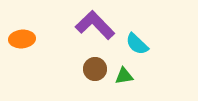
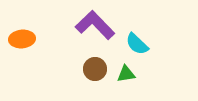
green triangle: moved 2 px right, 2 px up
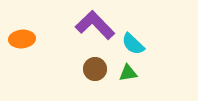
cyan semicircle: moved 4 px left
green triangle: moved 2 px right, 1 px up
